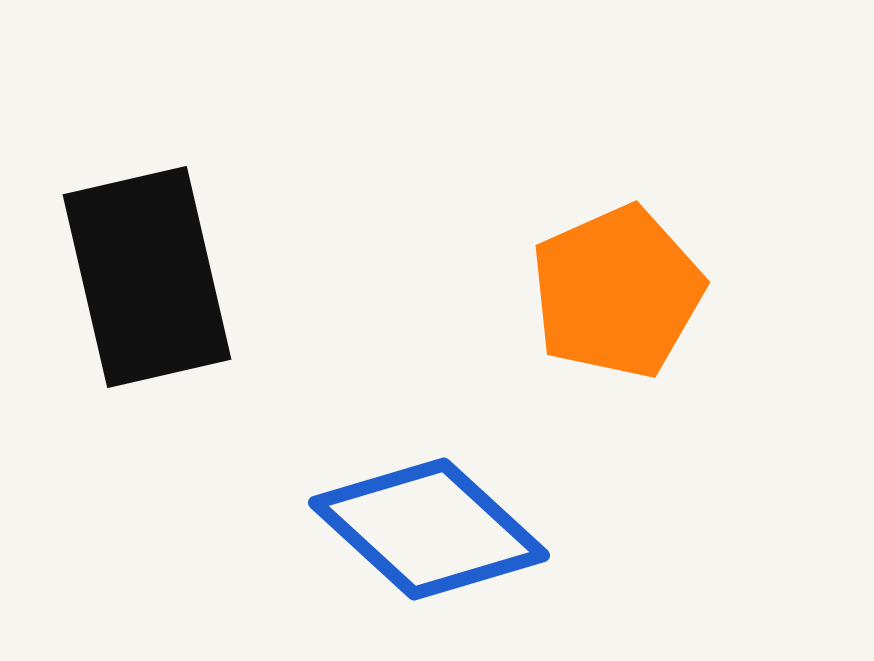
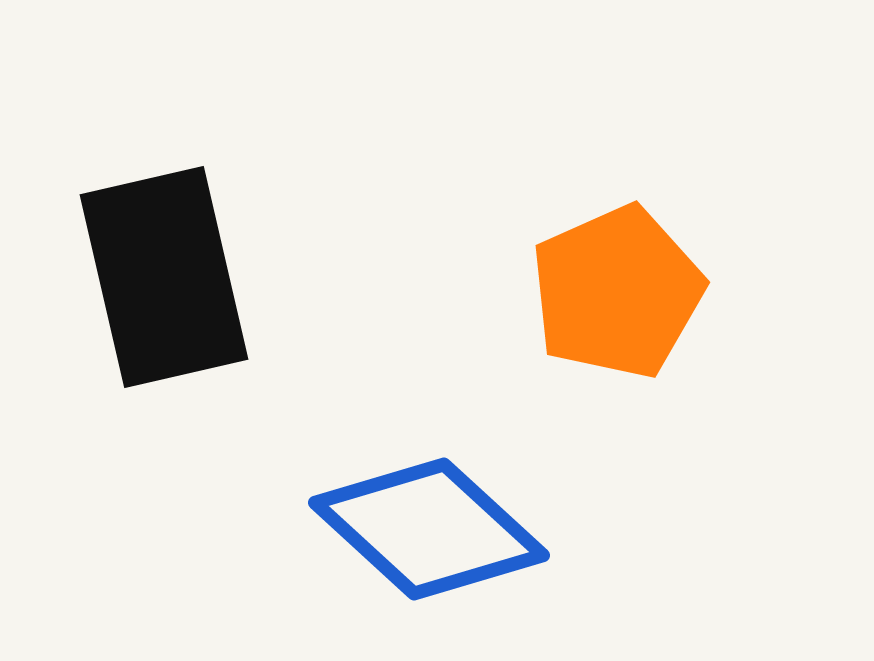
black rectangle: moved 17 px right
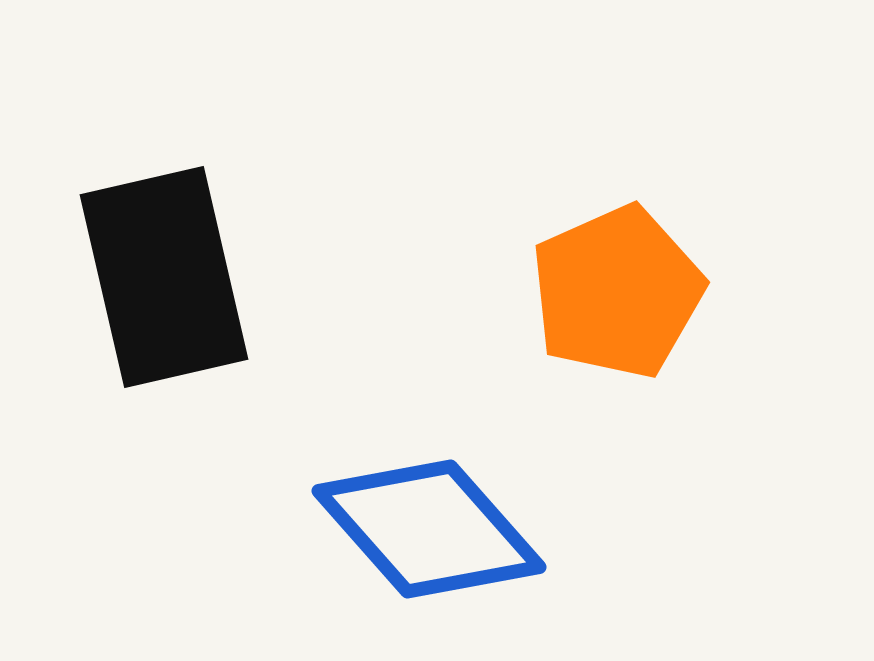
blue diamond: rotated 6 degrees clockwise
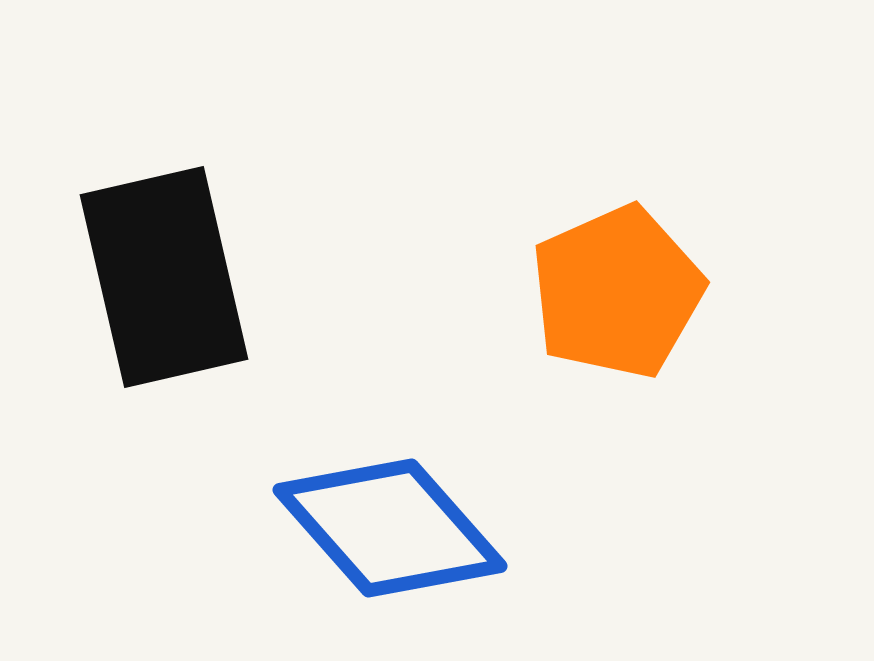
blue diamond: moved 39 px left, 1 px up
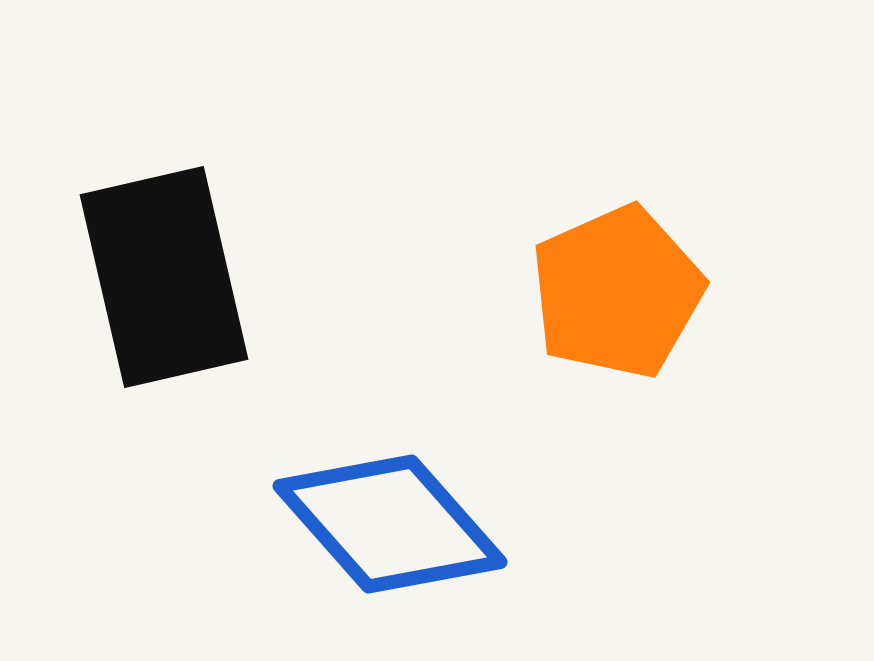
blue diamond: moved 4 px up
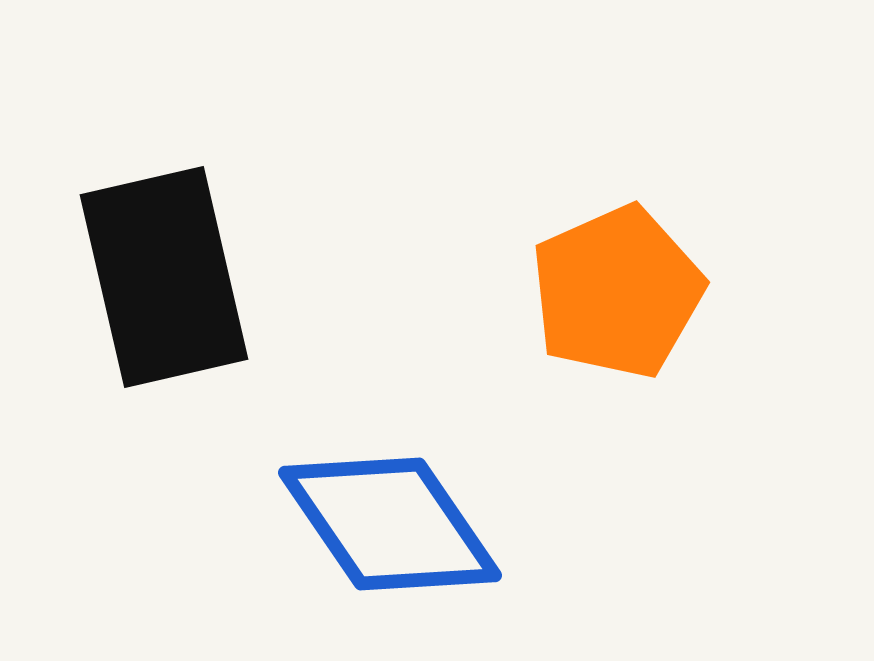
blue diamond: rotated 7 degrees clockwise
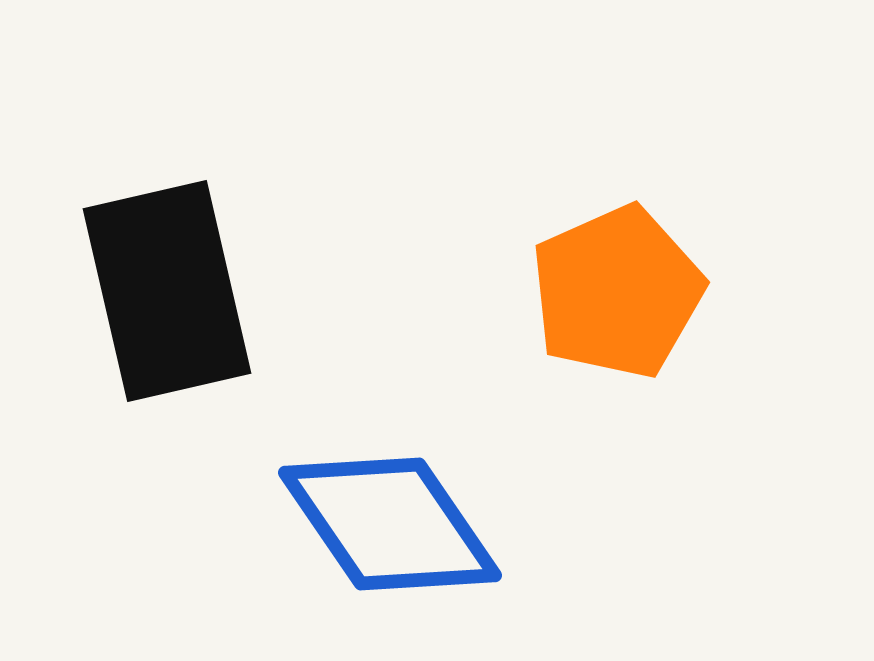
black rectangle: moved 3 px right, 14 px down
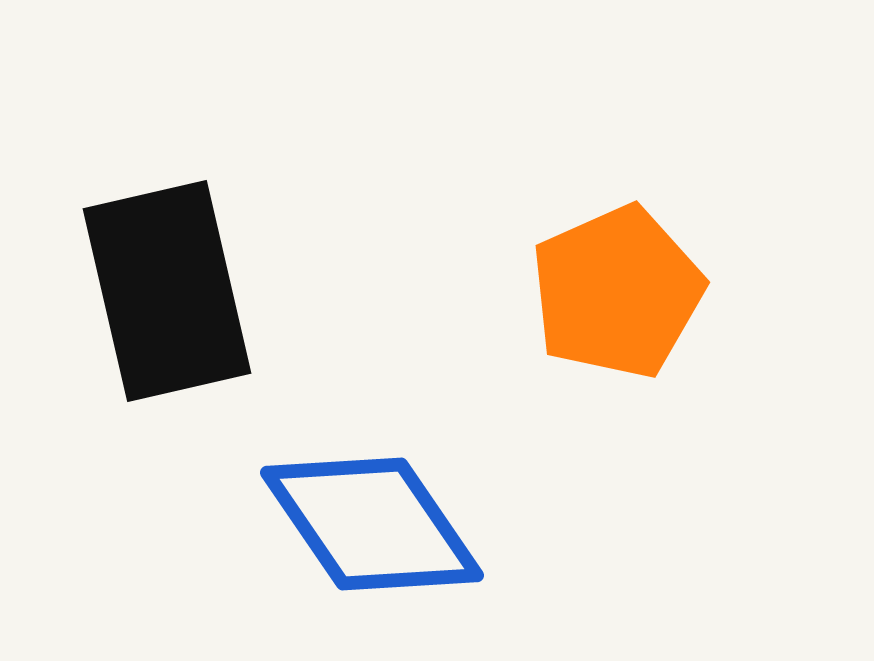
blue diamond: moved 18 px left
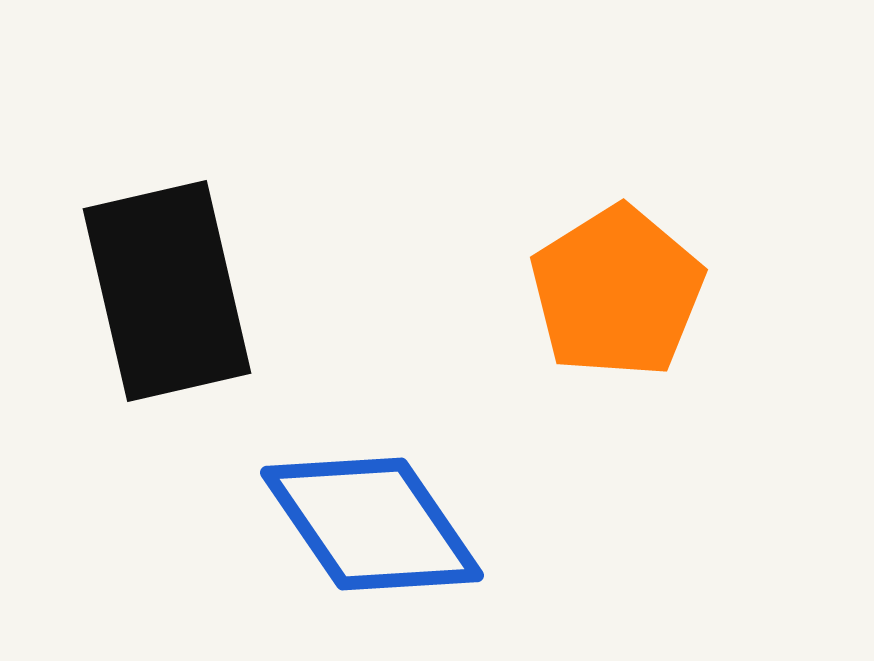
orange pentagon: rotated 8 degrees counterclockwise
